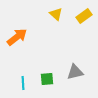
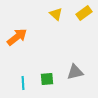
yellow rectangle: moved 3 px up
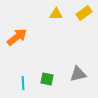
yellow triangle: rotated 40 degrees counterclockwise
gray triangle: moved 3 px right, 2 px down
green square: rotated 16 degrees clockwise
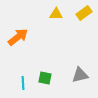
orange arrow: moved 1 px right
gray triangle: moved 2 px right, 1 px down
green square: moved 2 px left, 1 px up
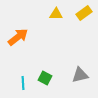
green square: rotated 16 degrees clockwise
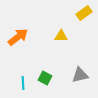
yellow triangle: moved 5 px right, 22 px down
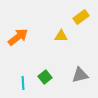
yellow rectangle: moved 3 px left, 4 px down
green square: moved 1 px up; rotated 24 degrees clockwise
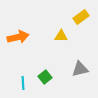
orange arrow: rotated 25 degrees clockwise
gray triangle: moved 6 px up
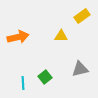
yellow rectangle: moved 1 px right, 1 px up
